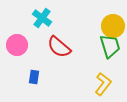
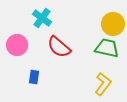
yellow circle: moved 2 px up
green trapezoid: moved 3 px left, 2 px down; rotated 60 degrees counterclockwise
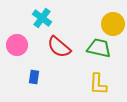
green trapezoid: moved 8 px left
yellow L-shape: moved 5 px left; rotated 145 degrees clockwise
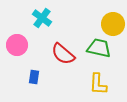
red semicircle: moved 4 px right, 7 px down
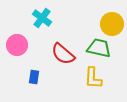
yellow circle: moved 1 px left
yellow L-shape: moved 5 px left, 6 px up
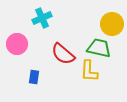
cyan cross: rotated 30 degrees clockwise
pink circle: moved 1 px up
yellow L-shape: moved 4 px left, 7 px up
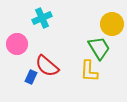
green trapezoid: rotated 45 degrees clockwise
red semicircle: moved 16 px left, 12 px down
blue rectangle: moved 3 px left; rotated 16 degrees clockwise
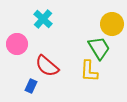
cyan cross: moved 1 px right, 1 px down; rotated 24 degrees counterclockwise
blue rectangle: moved 9 px down
